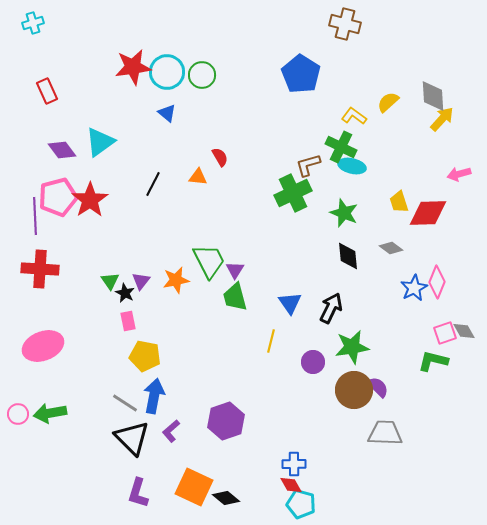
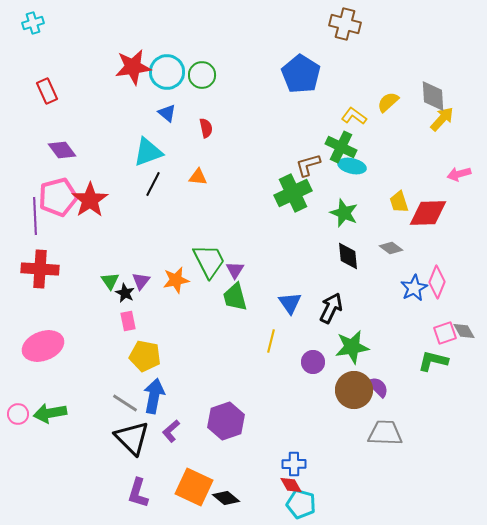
cyan triangle at (100, 142): moved 48 px right, 10 px down; rotated 16 degrees clockwise
red semicircle at (220, 157): moved 14 px left, 29 px up; rotated 18 degrees clockwise
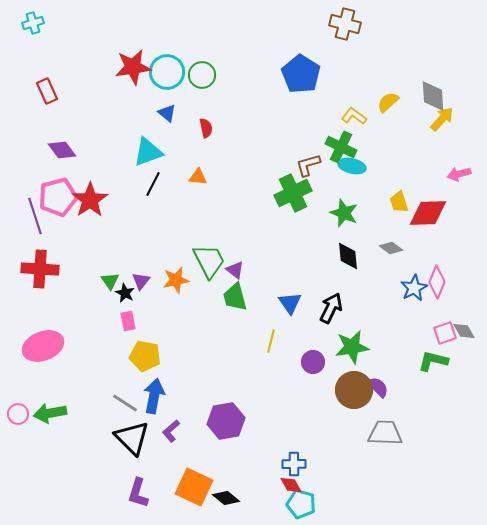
purple line at (35, 216): rotated 15 degrees counterclockwise
purple triangle at (235, 270): rotated 24 degrees counterclockwise
purple hexagon at (226, 421): rotated 9 degrees clockwise
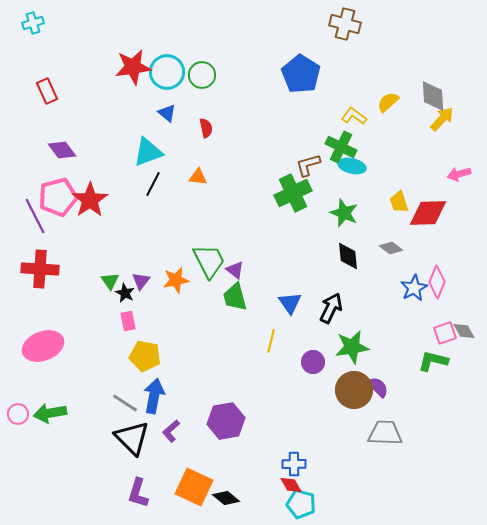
purple line at (35, 216): rotated 9 degrees counterclockwise
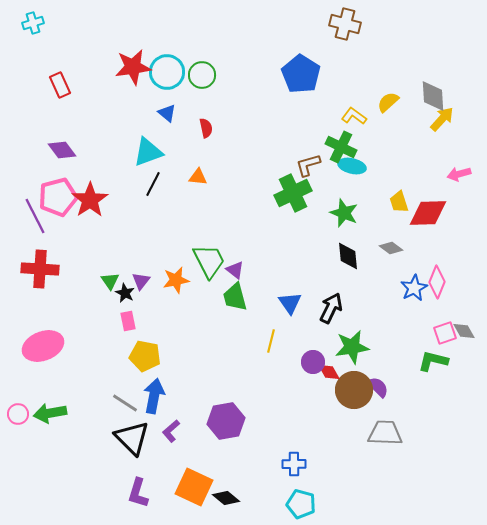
red rectangle at (47, 91): moved 13 px right, 6 px up
red diamond at (291, 485): moved 38 px right, 113 px up
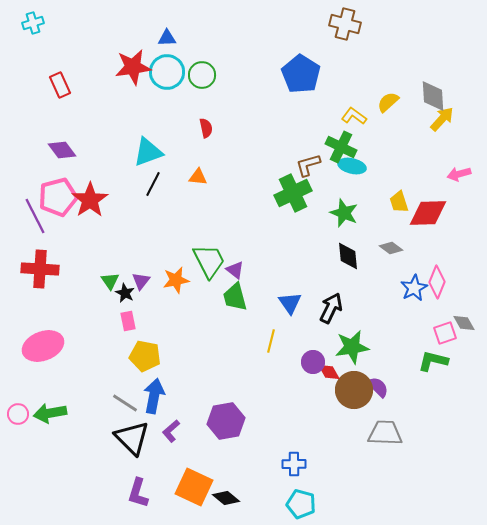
blue triangle at (167, 113): moved 75 px up; rotated 42 degrees counterclockwise
gray diamond at (464, 331): moved 8 px up
